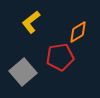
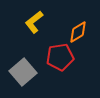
yellow L-shape: moved 3 px right
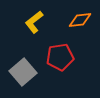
orange diamond: moved 2 px right, 12 px up; rotated 25 degrees clockwise
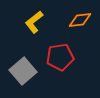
gray square: moved 1 px up
